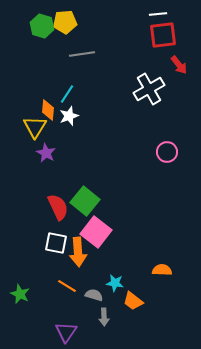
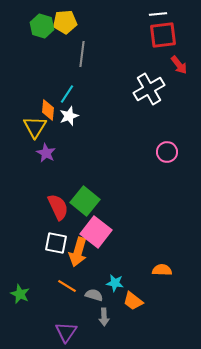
gray line: rotated 75 degrees counterclockwise
orange arrow: rotated 20 degrees clockwise
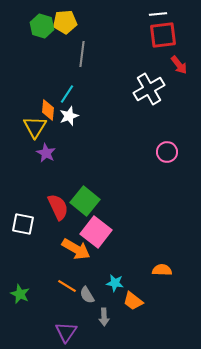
white square: moved 33 px left, 19 px up
orange arrow: moved 2 px left, 3 px up; rotated 76 degrees counterclockwise
gray semicircle: moved 7 px left; rotated 138 degrees counterclockwise
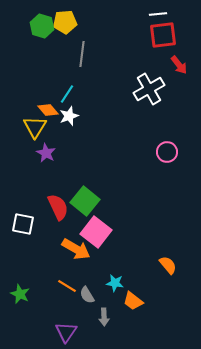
orange diamond: rotated 45 degrees counterclockwise
orange semicircle: moved 6 px right, 5 px up; rotated 48 degrees clockwise
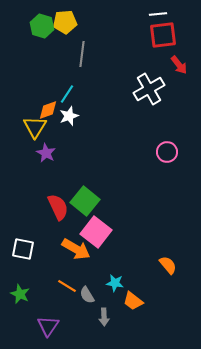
orange diamond: rotated 70 degrees counterclockwise
white square: moved 25 px down
purple triangle: moved 18 px left, 6 px up
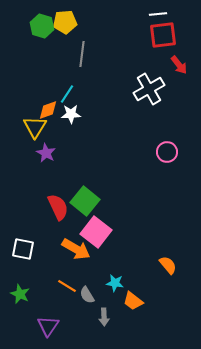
white star: moved 2 px right, 2 px up; rotated 18 degrees clockwise
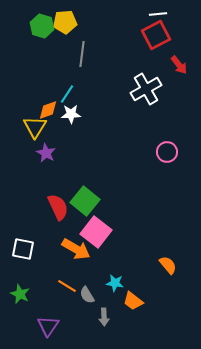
red square: moved 7 px left; rotated 20 degrees counterclockwise
white cross: moved 3 px left
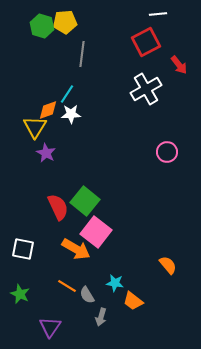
red square: moved 10 px left, 7 px down
gray arrow: moved 3 px left; rotated 18 degrees clockwise
purple triangle: moved 2 px right, 1 px down
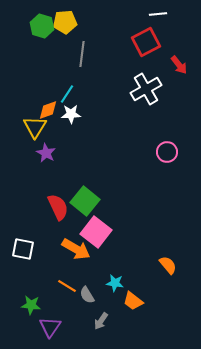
green star: moved 11 px right, 11 px down; rotated 18 degrees counterclockwise
gray arrow: moved 4 px down; rotated 18 degrees clockwise
